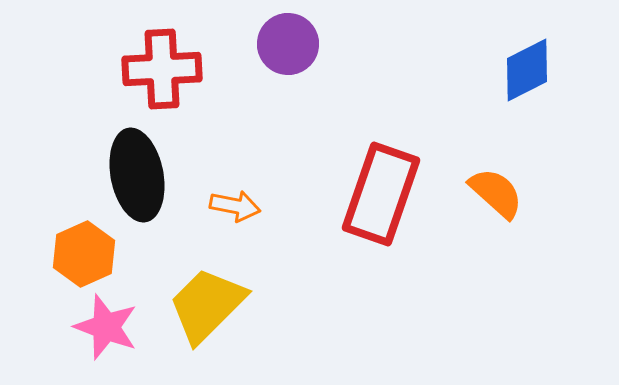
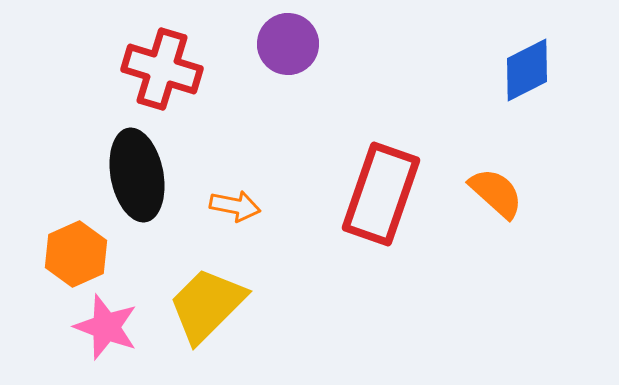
red cross: rotated 20 degrees clockwise
orange hexagon: moved 8 px left
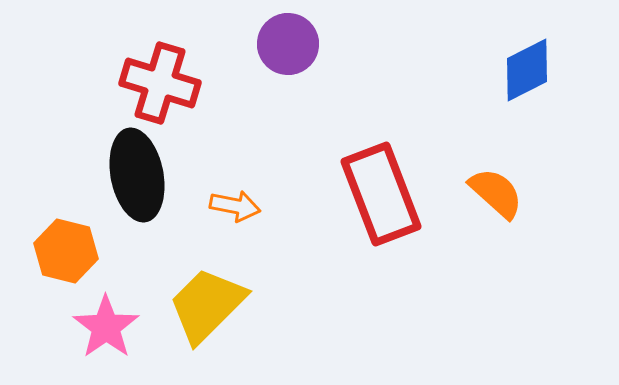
red cross: moved 2 px left, 14 px down
red rectangle: rotated 40 degrees counterclockwise
orange hexagon: moved 10 px left, 3 px up; rotated 22 degrees counterclockwise
pink star: rotated 16 degrees clockwise
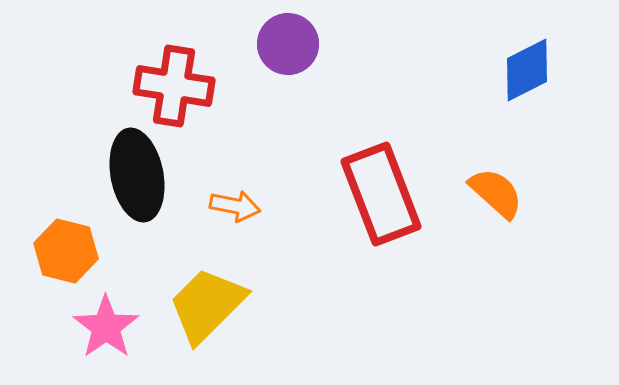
red cross: moved 14 px right, 3 px down; rotated 8 degrees counterclockwise
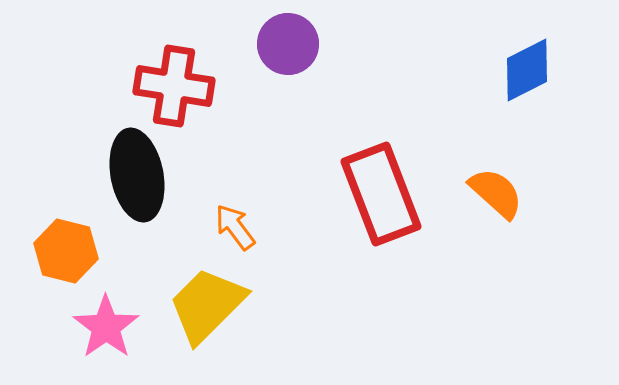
orange arrow: moved 21 px down; rotated 138 degrees counterclockwise
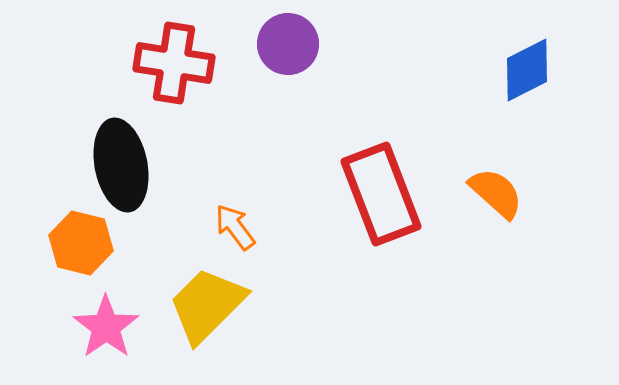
red cross: moved 23 px up
black ellipse: moved 16 px left, 10 px up
orange hexagon: moved 15 px right, 8 px up
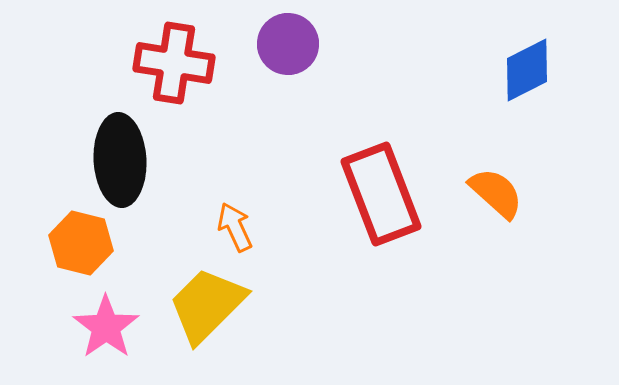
black ellipse: moved 1 px left, 5 px up; rotated 8 degrees clockwise
orange arrow: rotated 12 degrees clockwise
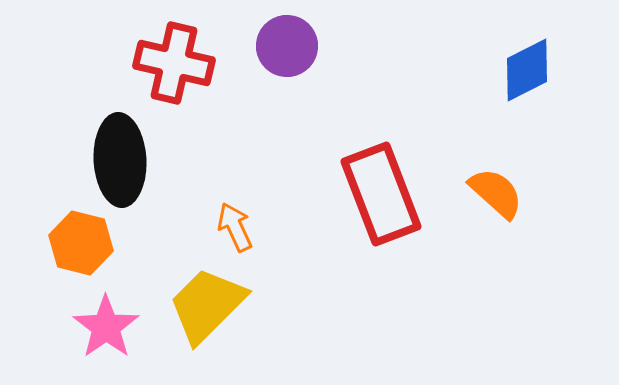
purple circle: moved 1 px left, 2 px down
red cross: rotated 4 degrees clockwise
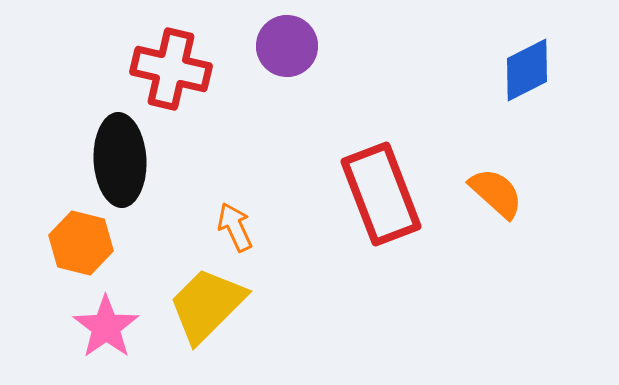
red cross: moved 3 px left, 6 px down
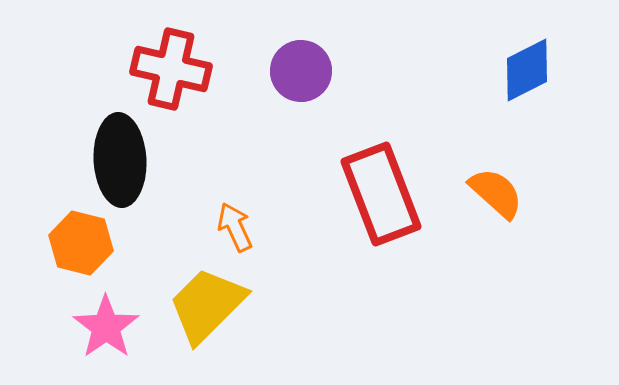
purple circle: moved 14 px right, 25 px down
